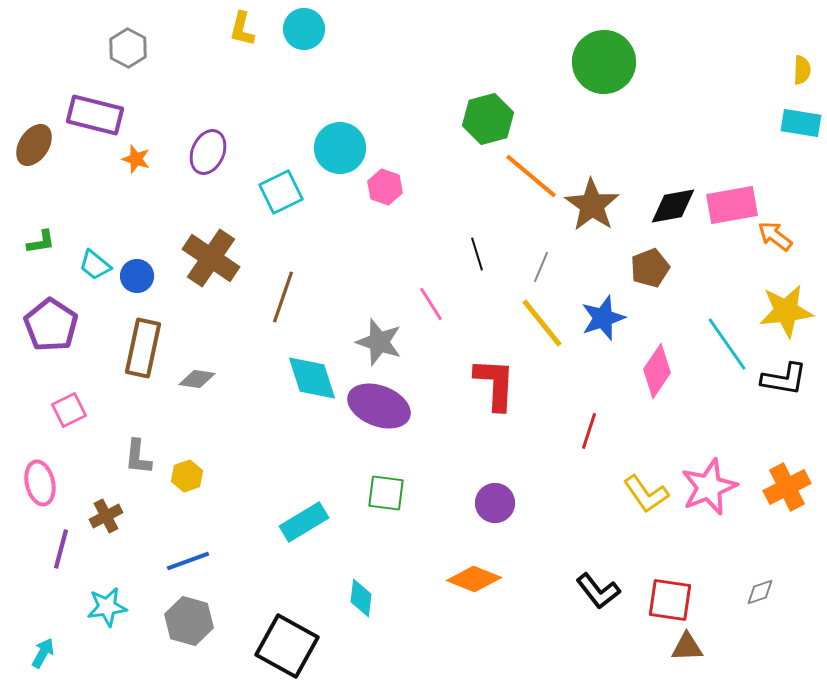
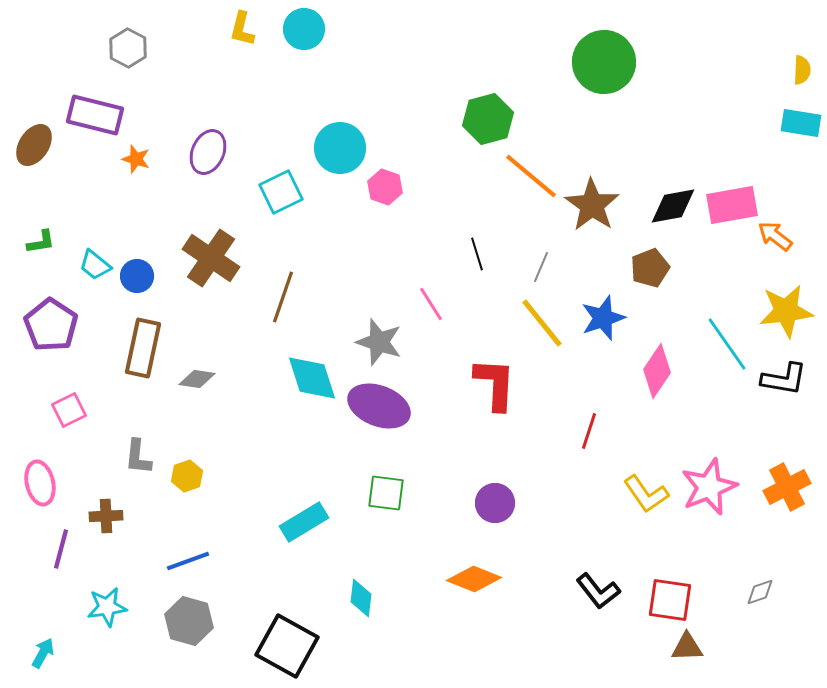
brown cross at (106, 516): rotated 24 degrees clockwise
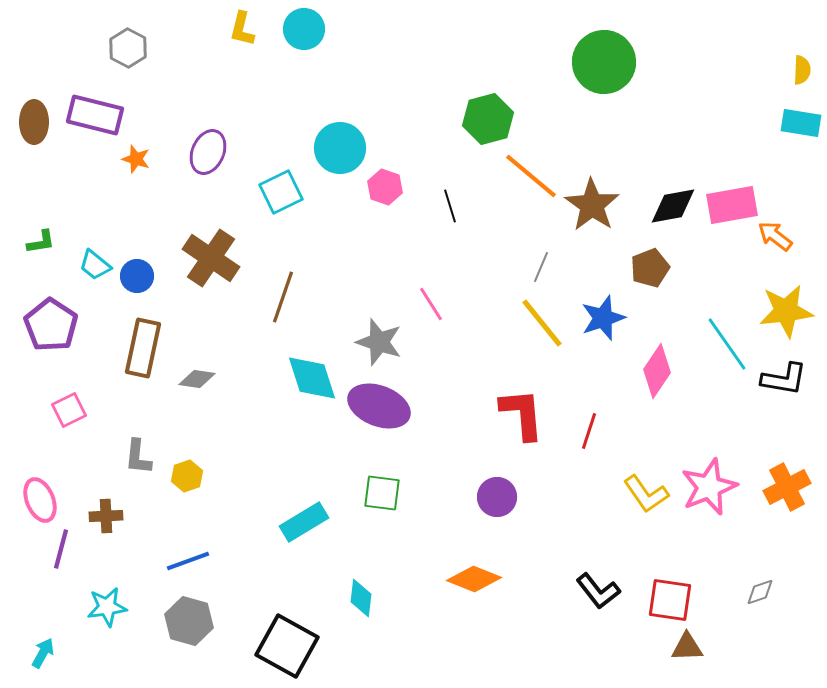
brown ellipse at (34, 145): moved 23 px up; rotated 33 degrees counterclockwise
black line at (477, 254): moved 27 px left, 48 px up
red L-shape at (495, 384): moved 27 px right, 30 px down; rotated 8 degrees counterclockwise
pink ellipse at (40, 483): moved 17 px down; rotated 9 degrees counterclockwise
green square at (386, 493): moved 4 px left
purple circle at (495, 503): moved 2 px right, 6 px up
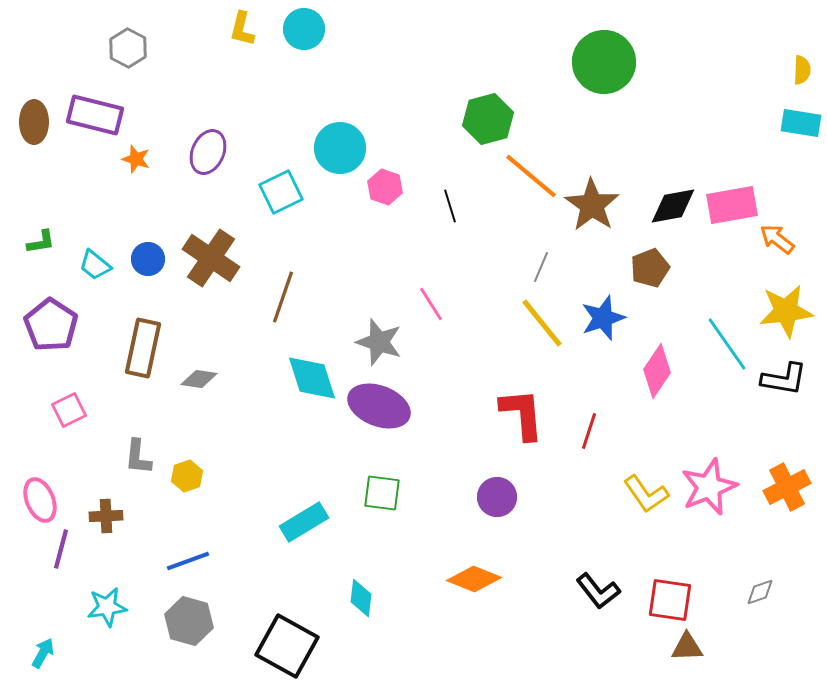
orange arrow at (775, 236): moved 2 px right, 3 px down
blue circle at (137, 276): moved 11 px right, 17 px up
gray diamond at (197, 379): moved 2 px right
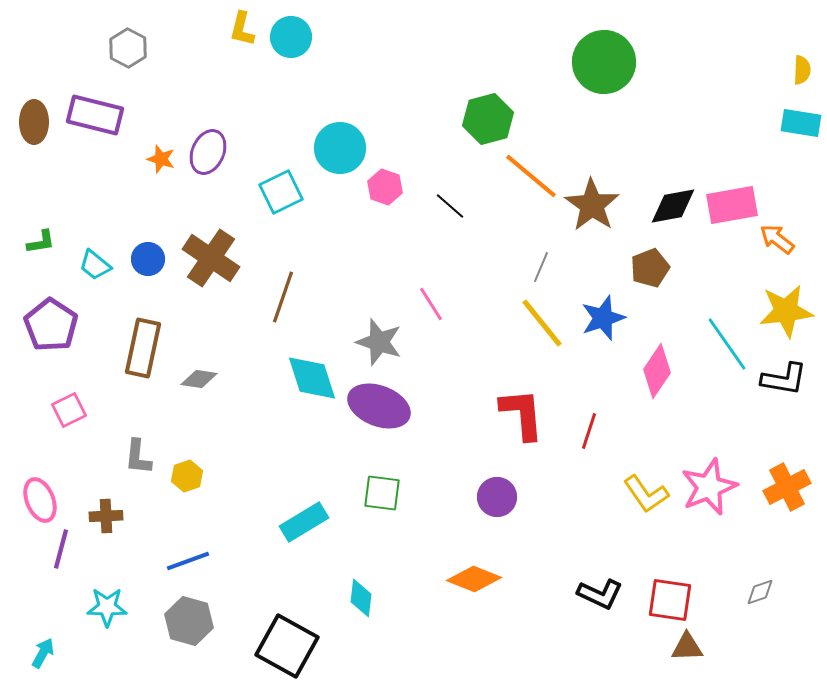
cyan circle at (304, 29): moved 13 px left, 8 px down
orange star at (136, 159): moved 25 px right
black line at (450, 206): rotated 32 degrees counterclockwise
black L-shape at (598, 591): moved 2 px right, 3 px down; rotated 27 degrees counterclockwise
cyan star at (107, 607): rotated 9 degrees clockwise
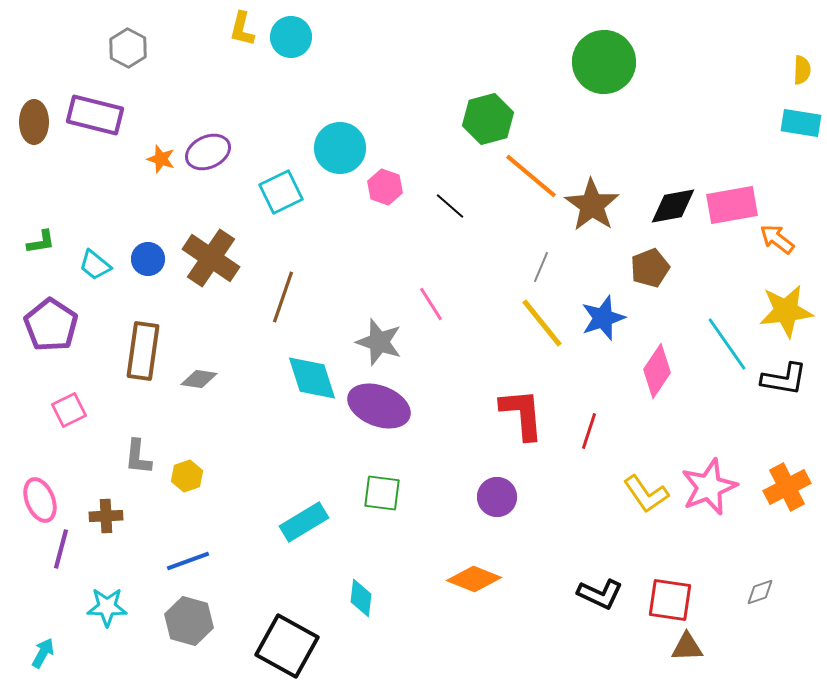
purple ellipse at (208, 152): rotated 42 degrees clockwise
brown rectangle at (143, 348): moved 3 px down; rotated 4 degrees counterclockwise
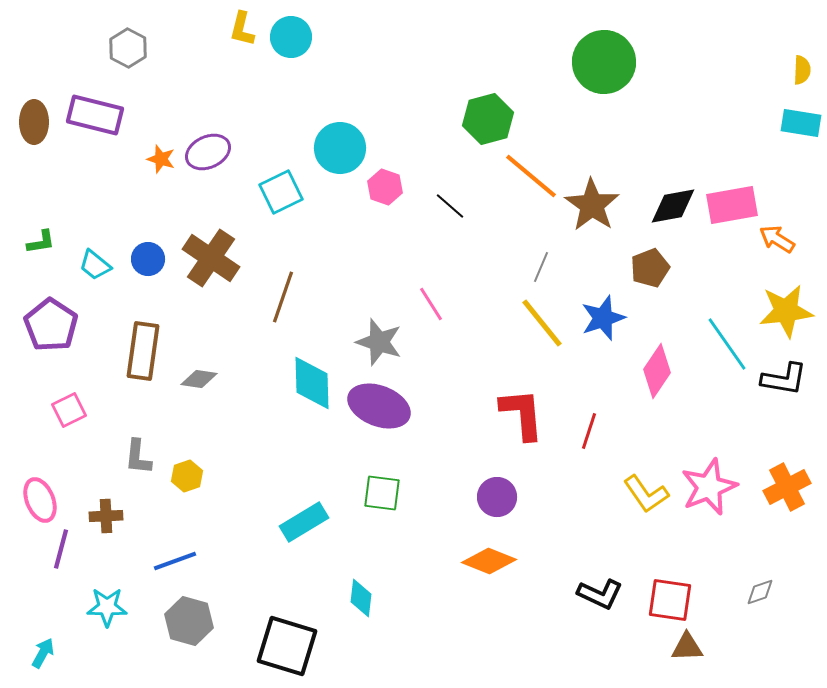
orange arrow at (777, 239): rotated 6 degrees counterclockwise
cyan diamond at (312, 378): moved 5 px down; rotated 16 degrees clockwise
blue line at (188, 561): moved 13 px left
orange diamond at (474, 579): moved 15 px right, 18 px up
black square at (287, 646): rotated 12 degrees counterclockwise
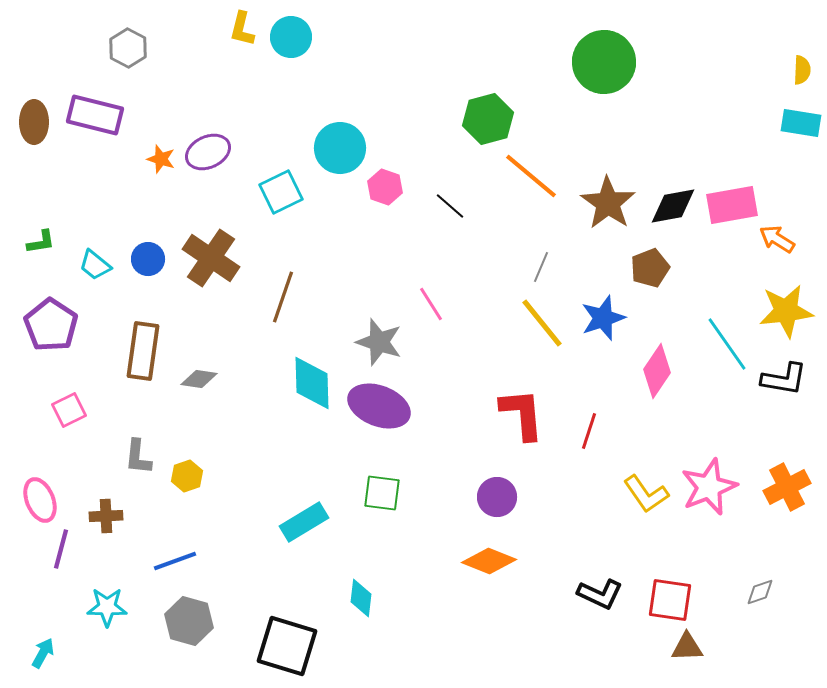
brown star at (592, 205): moved 16 px right, 2 px up
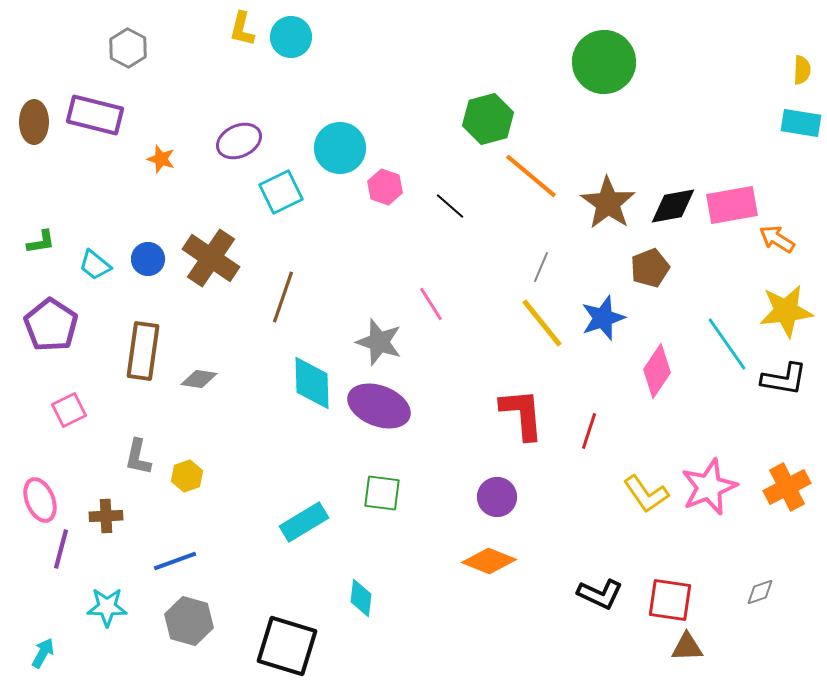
purple ellipse at (208, 152): moved 31 px right, 11 px up
gray L-shape at (138, 457): rotated 6 degrees clockwise
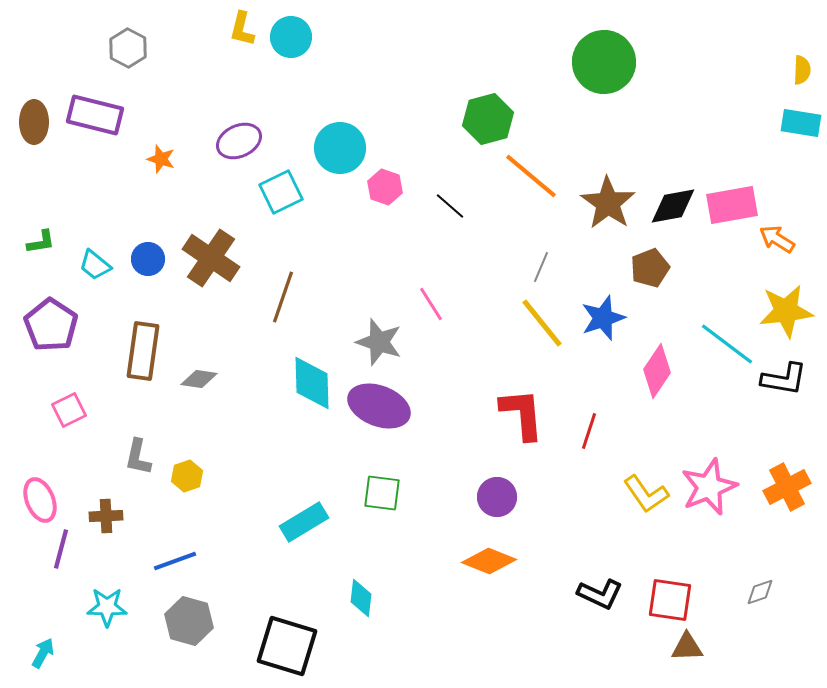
cyan line at (727, 344): rotated 18 degrees counterclockwise
